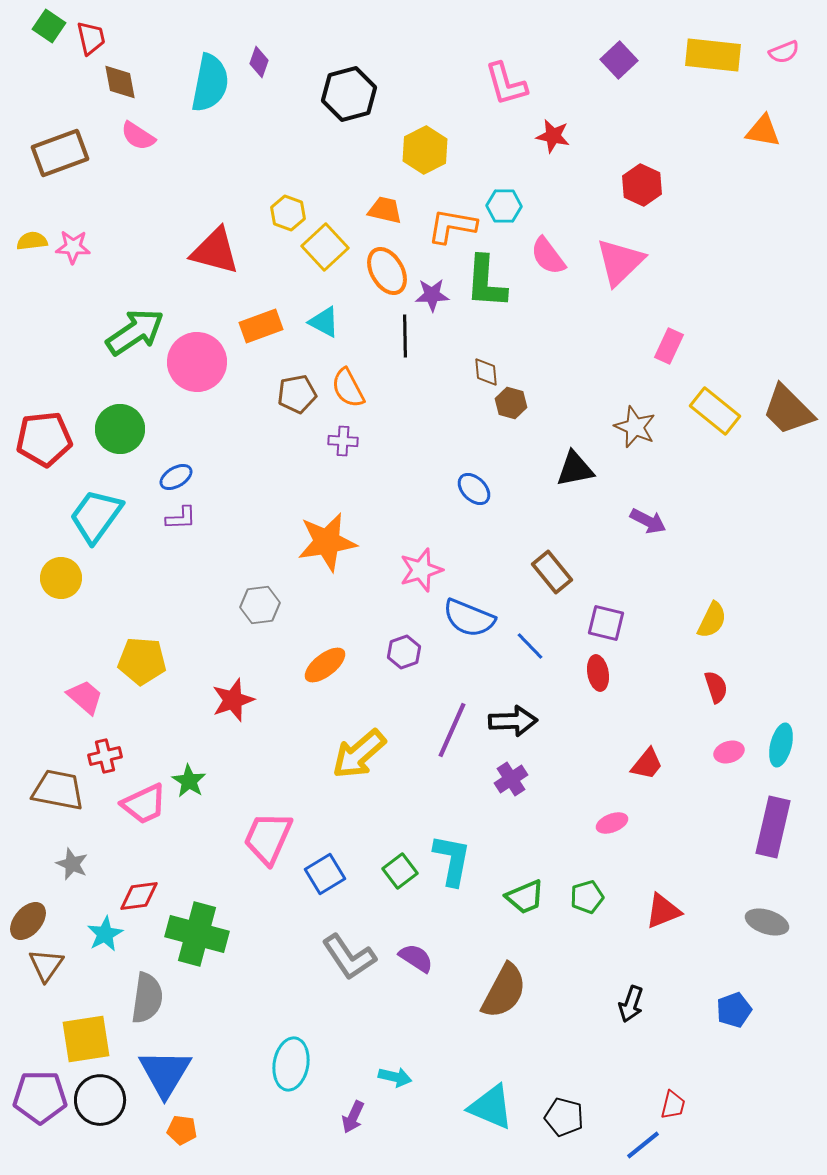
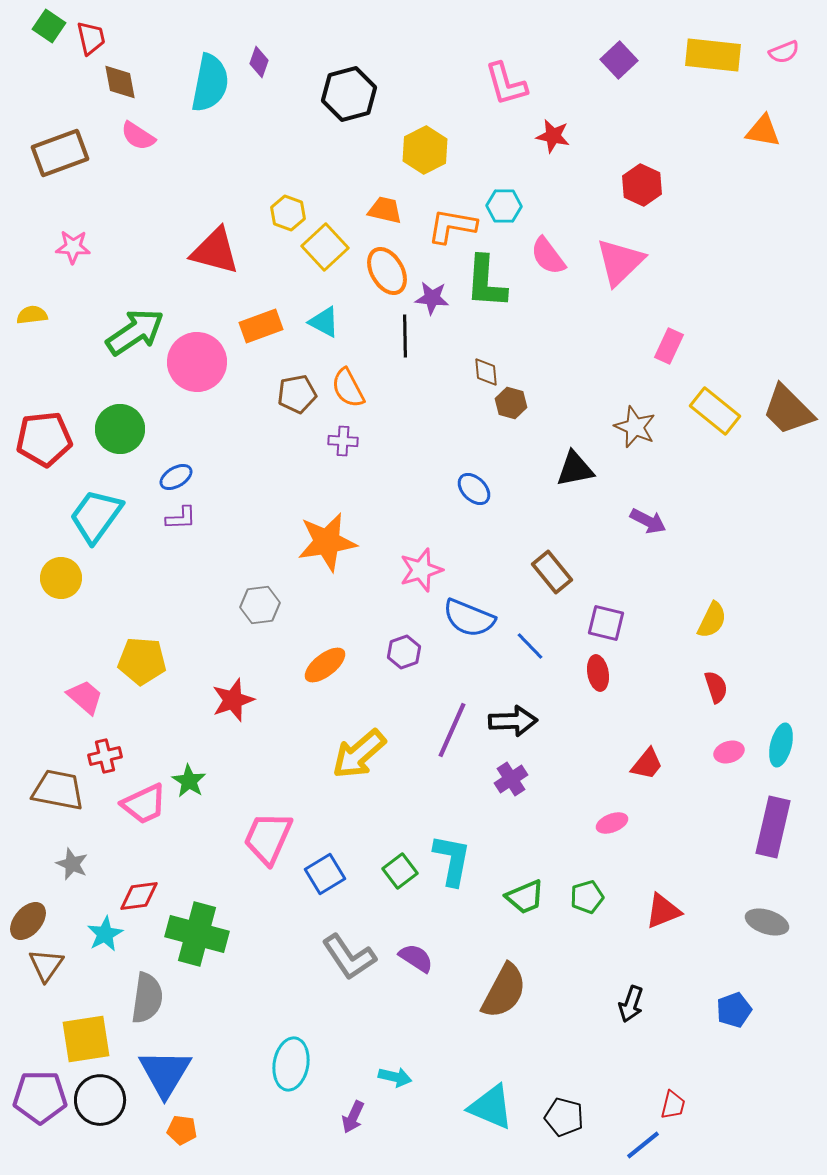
yellow semicircle at (32, 241): moved 74 px down
purple star at (432, 295): moved 3 px down; rotated 8 degrees clockwise
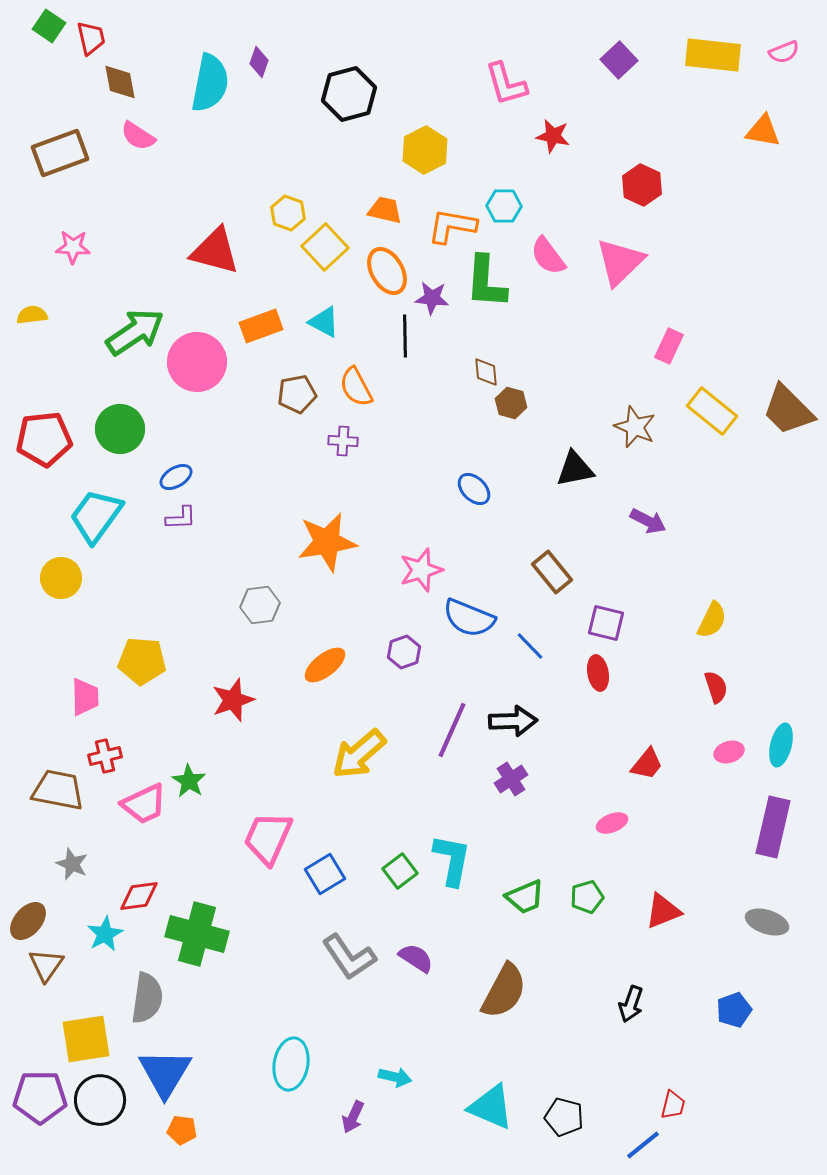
orange semicircle at (348, 388): moved 8 px right, 1 px up
yellow rectangle at (715, 411): moved 3 px left
pink trapezoid at (85, 697): rotated 48 degrees clockwise
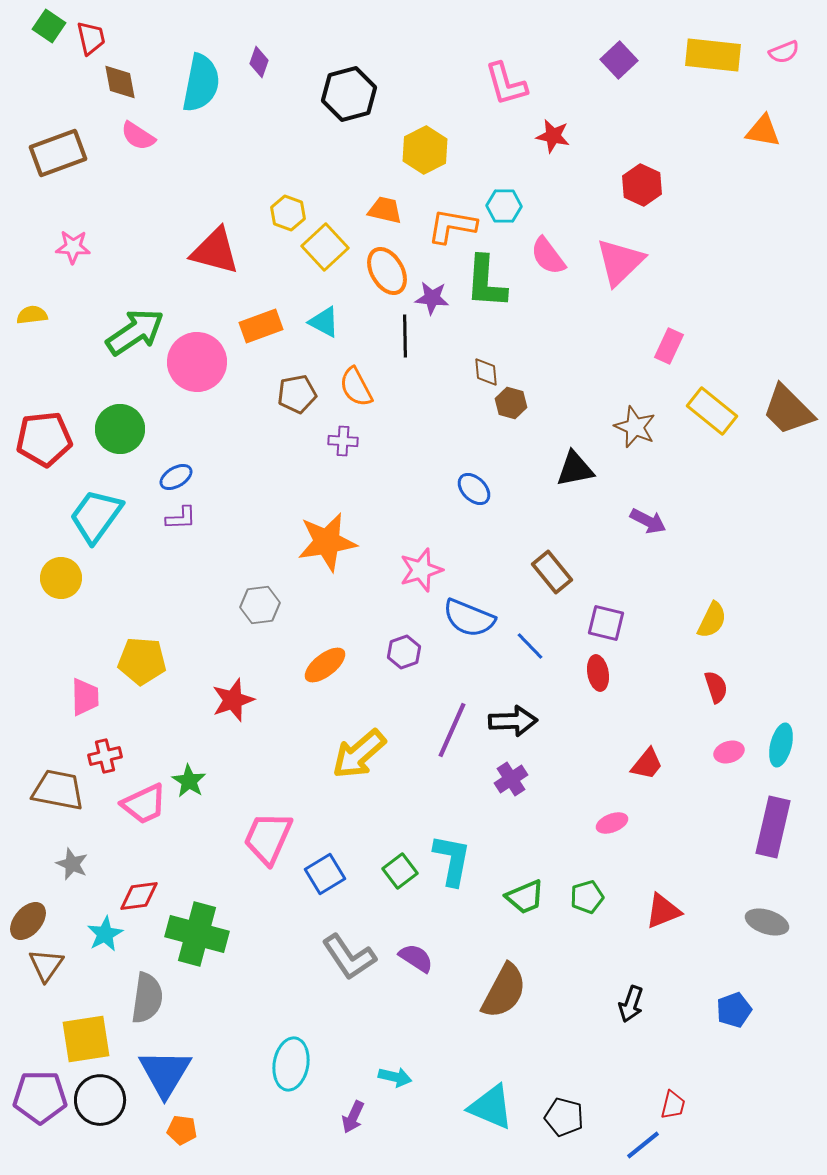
cyan semicircle at (210, 83): moved 9 px left
brown rectangle at (60, 153): moved 2 px left
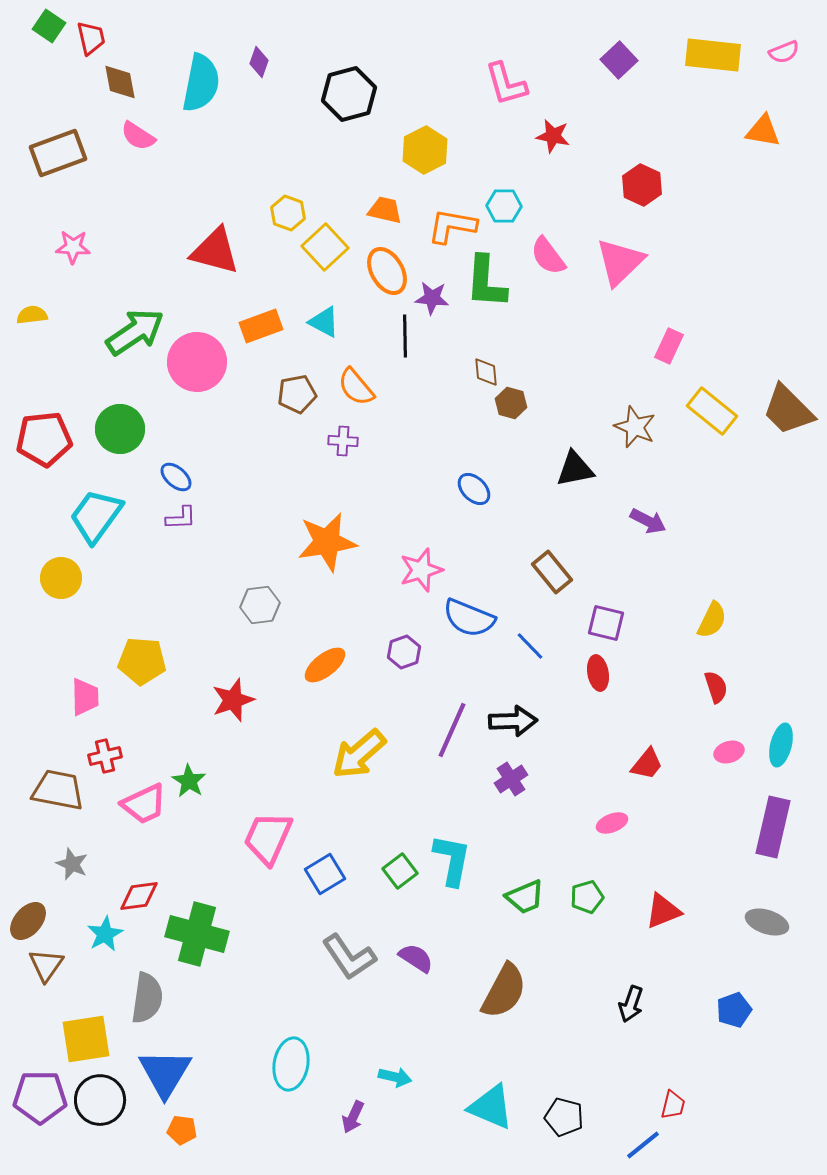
orange semicircle at (356, 387): rotated 12 degrees counterclockwise
blue ellipse at (176, 477): rotated 72 degrees clockwise
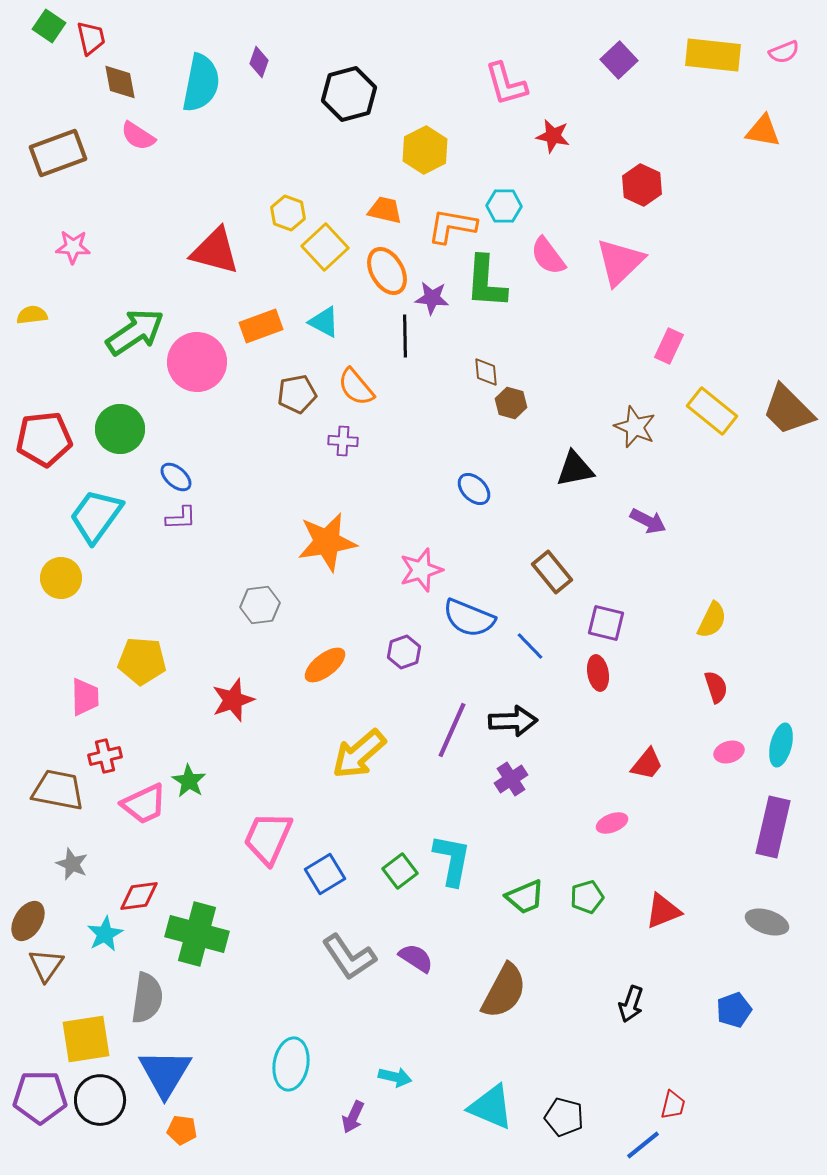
brown ellipse at (28, 921): rotated 9 degrees counterclockwise
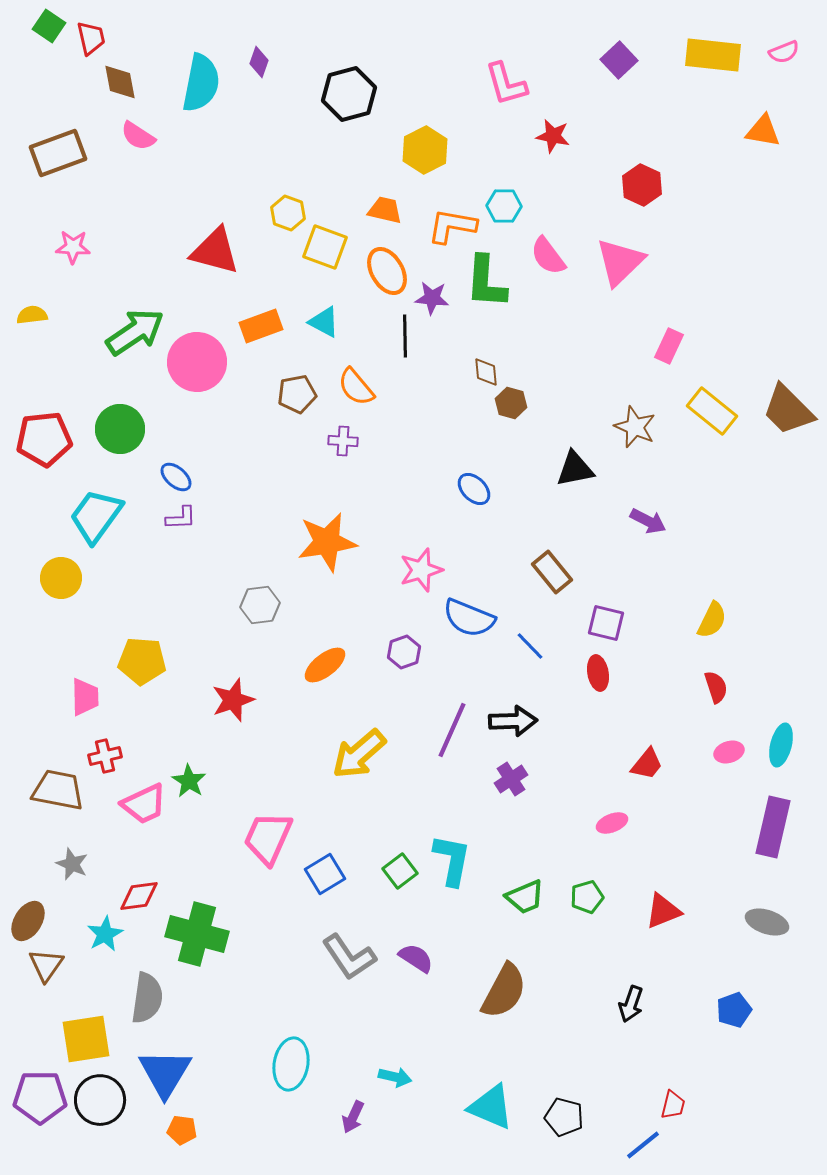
yellow square at (325, 247): rotated 27 degrees counterclockwise
